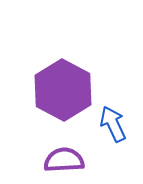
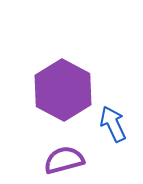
purple semicircle: rotated 12 degrees counterclockwise
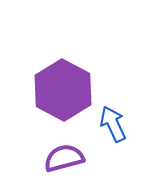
purple semicircle: moved 2 px up
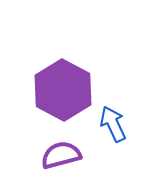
purple semicircle: moved 3 px left, 3 px up
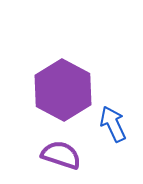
purple semicircle: rotated 33 degrees clockwise
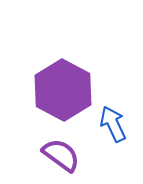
purple semicircle: rotated 18 degrees clockwise
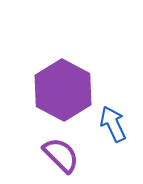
purple semicircle: rotated 9 degrees clockwise
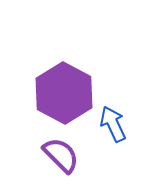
purple hexagon: moved 1 px right, 3 px down
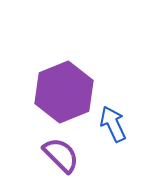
purple hexagon: moved 1 px up; rotated 10 degrees clockwise
